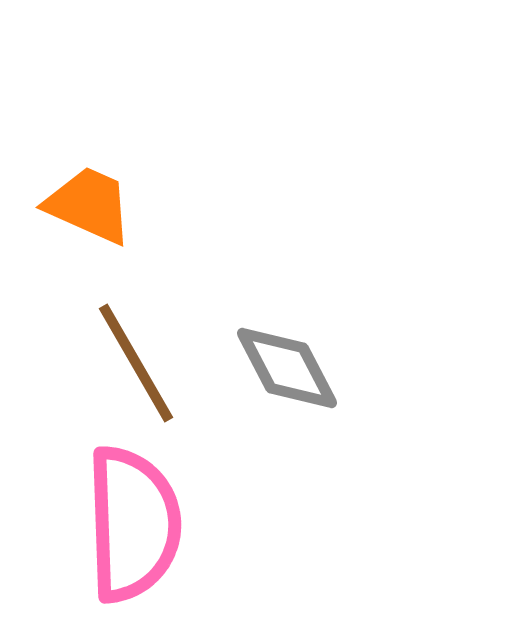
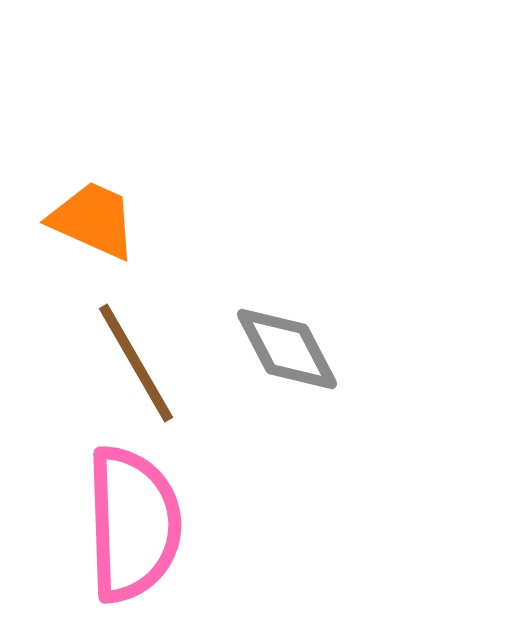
orange trapezoid: moved 4 px right, 15 px down
gray diamond: moved 19 px up
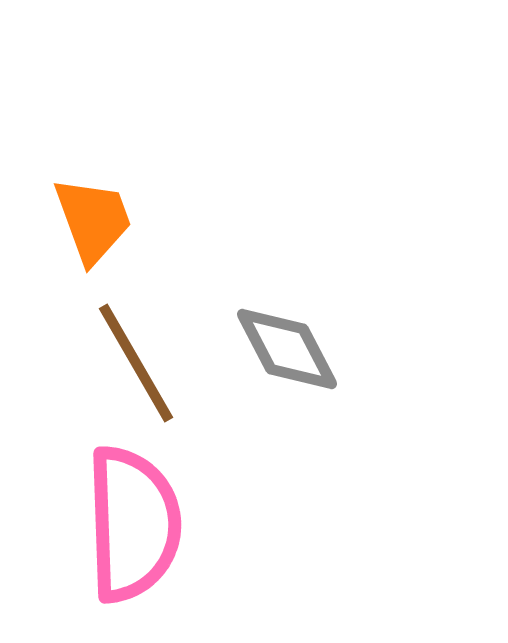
orange trapezoid: rotated 46 degrees clockwise
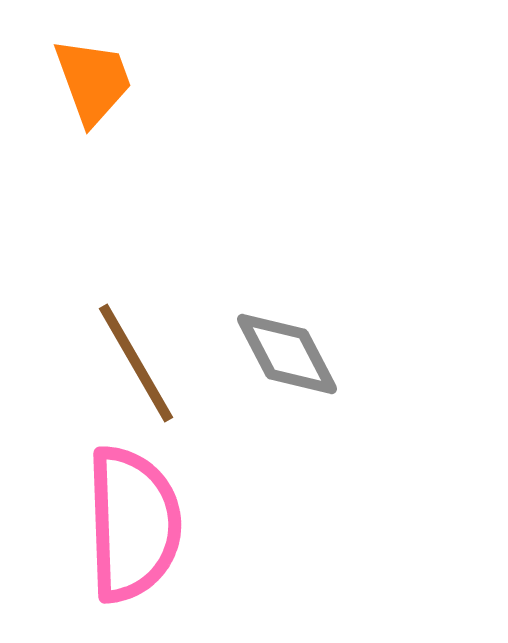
orange trapezoid: moved 139 px up
gray diamond: moved 5 px down
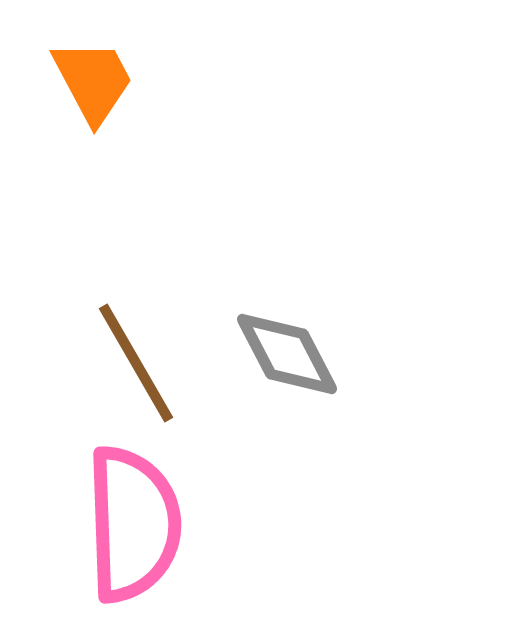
orange trapezoid: rotated 8 degrees counterclockwise
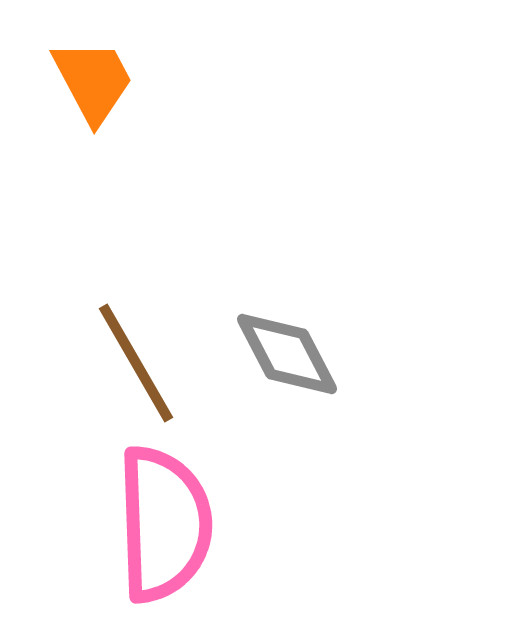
pink semicircle: moved 31 px right
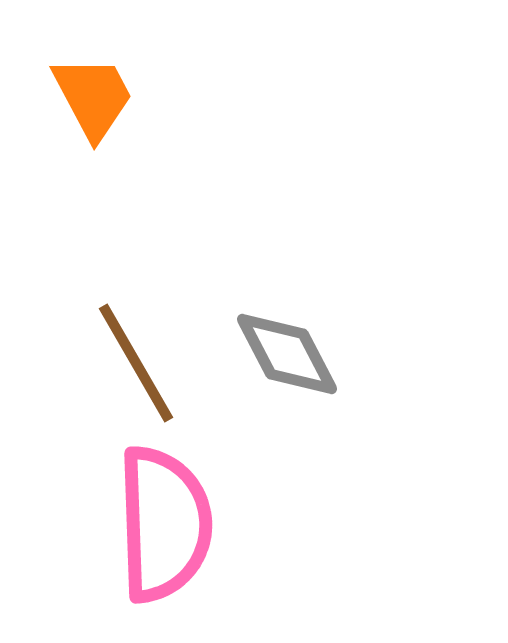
orange trapezoid: moved 16 px down
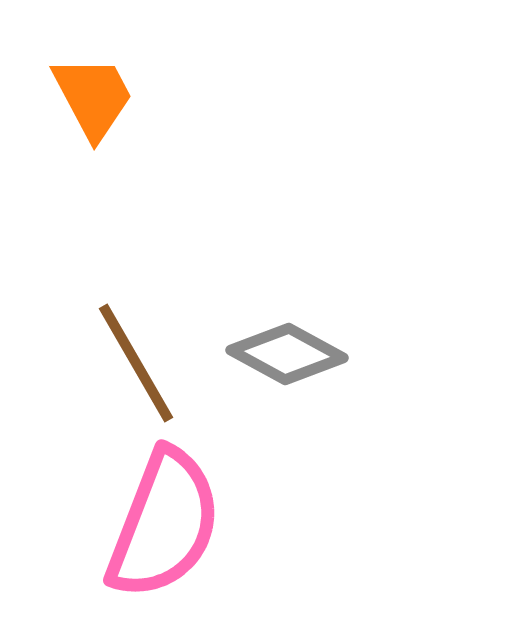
gray diamond: rotated 34 degrees counterclockwise
pink semicircle: rotated 23 degrees clockwise
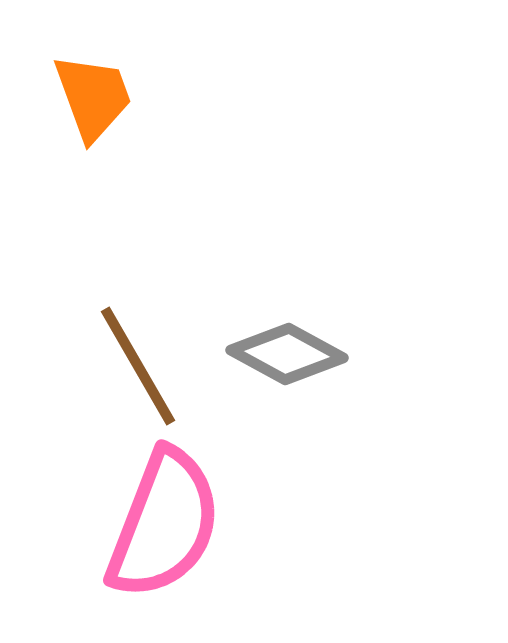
orange trapezoid: rotated 8 degrees clockwise
brown line: moved 2 px right, 3 px down
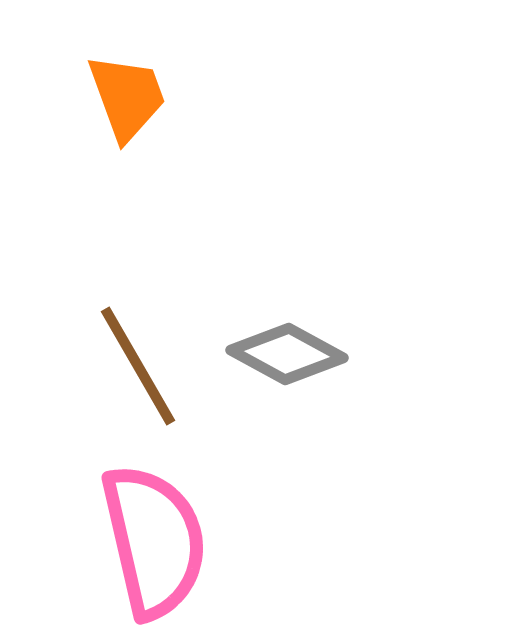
orange trapezoid: moved 34 px right
pink semicircle: moved 10 px left, 17 px down; rotated 34 degrees counterclockwise
